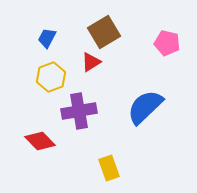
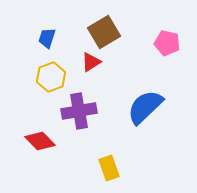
blue trapezoid: rotated 10 degrees counterclockwise
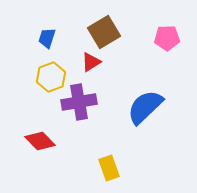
pink pentagon: moved 5 px up; rotated 15 degrees counterclockwise
purple cross: moved 9 px up
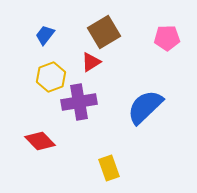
blue trapezoid: moved 2 px left, 3 px up; rotated 20 degrees clockwise
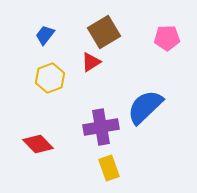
yellow hexagon: moved 1 px left, 1 px down
purple cross: moved 22 px right, 25 px down
red diamond: moved 2 px left, 3 px down
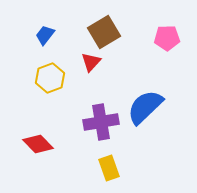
red triangle: rotated 15 degrees counterclockwise
purple cross: moved 5 px up
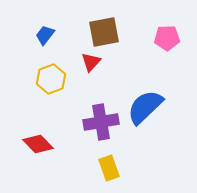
brown square: rotated 20 degrees clockwise
yellow hexagon: moved 1 px right, 1 px down
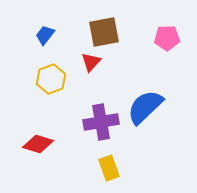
red diamond: rotated 28 degrees counterclockwise
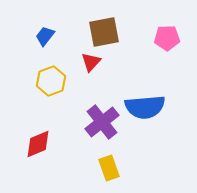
blue trapezoid: moved 1 px down
yellow hexagon: moved 2 px down
blue semicircle: rotated 141 degrees counterclockwise
purple cross: moved 1 px right; rotated 28 degrees counterclockwise
red diamond: rotated 40 degrees counterclockwise
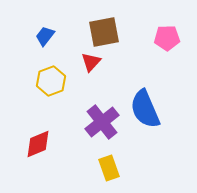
blue semicircle: moved 2 px down; rotated 72 degrees clockwise
